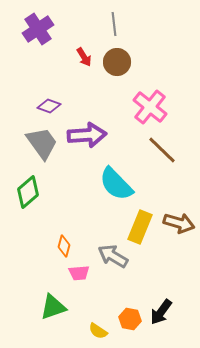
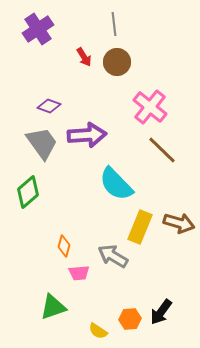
orange hexagon: rotated 15 degrees counterclockwise
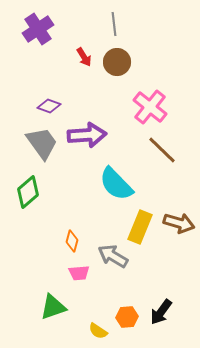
orange diamond: moved 8 px right, 5 px up
orange hexagon: moved 3 px left, 2 px up
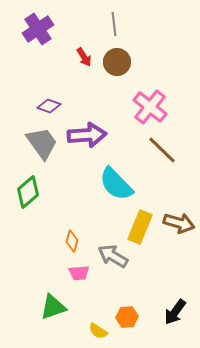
black arrow: moved 14 px right
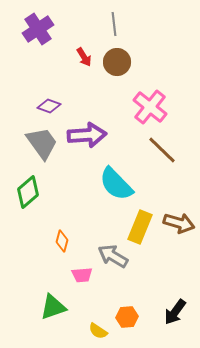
orange diamond: moved 10 px left
pink trapezoid: moved 3 px right, 2 px down
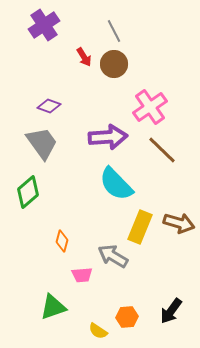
gray line: moved 7 px down; rotated 20 degrees counterclockwise
purple cross: moved 6 px right, 4 px up
brown circle: moved 3 px left, 2 px down
pink cross: rotated 16 degrees clockwise
purple arrow: moved 21 px right, 2 px down
black arrow: moved 4 px left, 1 px up
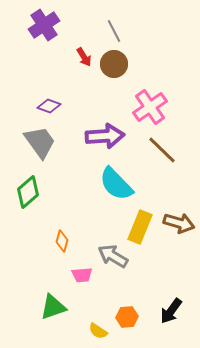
purple arrow: moved 3 px left, 1 px up
gray trapezoid: moved 2 px left, 1 px up
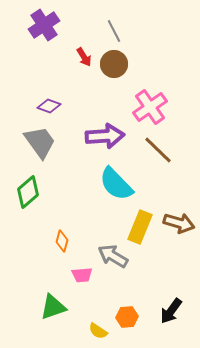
brown line: moved 4 px left
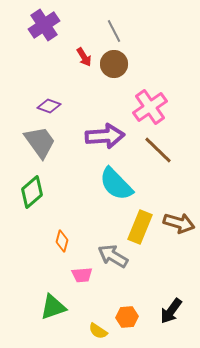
green diamond: moved 4 px right
